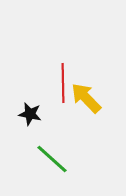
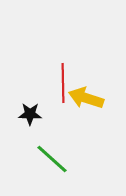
yellow arrow: rotated 28 degrees counterclockwise
black star: rotated 10 degrees counterclockwise
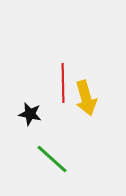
yellow arrow: rotated 124 degrees counterclockwise
black star: rotated 10 degrees clockwise
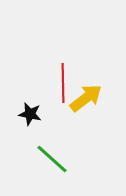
yellow arrow: rotated 112 degrees counterclockwise
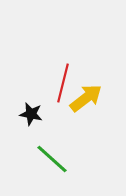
red line: rotated 15 degrees clockwise
black star: moved 1 px right
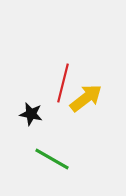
green line: rotated 12 degrees counterclockwise
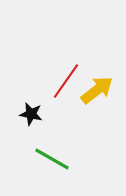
red line: moved 3 px right, 2 px up; rotated 21 degrees clockwise
yellow arrow: moved 11 px right, 8 px up
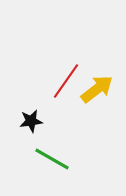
yellow arrow: moved 1 px up
black star: moved 7 px down; rotated 20 degrees counterclockwise
